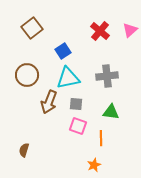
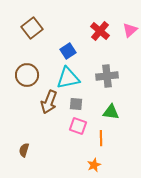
blue square: moved 5 px right
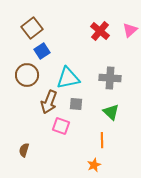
blue square: moved 26 px left
gray cross: moved 3 px right, 2 px down; rotated 10 degrees clockwise
green triangle: rotated 36 degrees clockwise
pink square: moved 17 px left
orange line: moved 1 px right, 2 px down
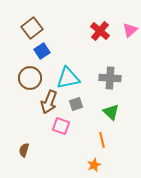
brown circle: moved 3 px right, 3 px down
gray square: rotated 24 degrees counterclockwise
orange line: rotated 14 degrees counterclockwise
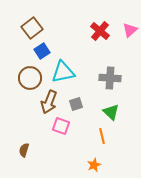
cyan triangle: moved 5 px left, 6 px up
orange line: moved 4 px up
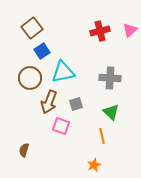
red cross: rotated 36 degrees clockwise
